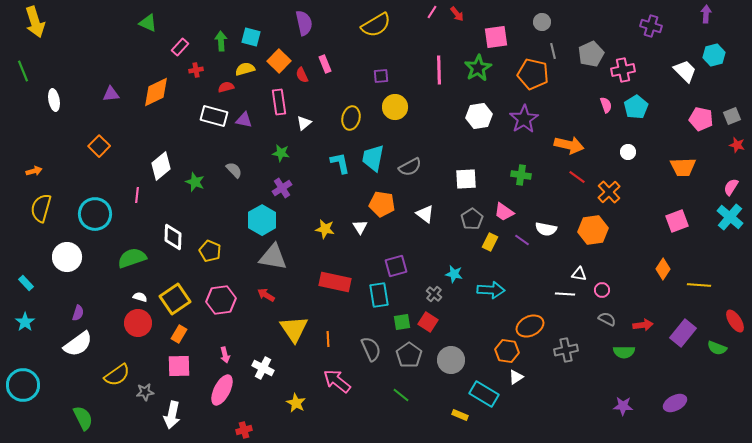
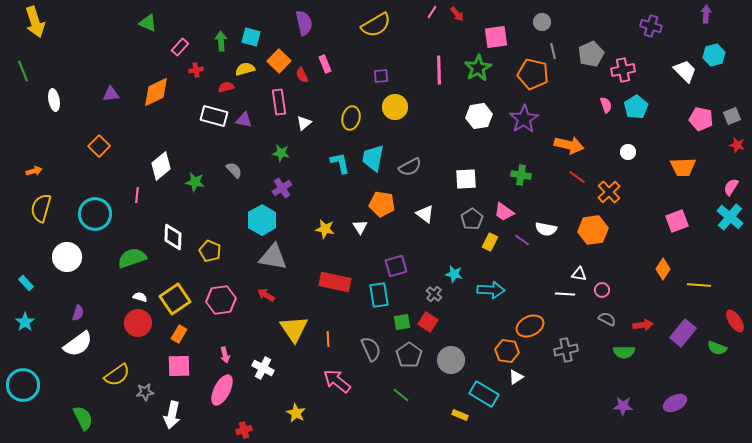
green star at (195, 182): rotated 12 degrees counterclockwise
yellow star at (296, 403): moved 10 px down
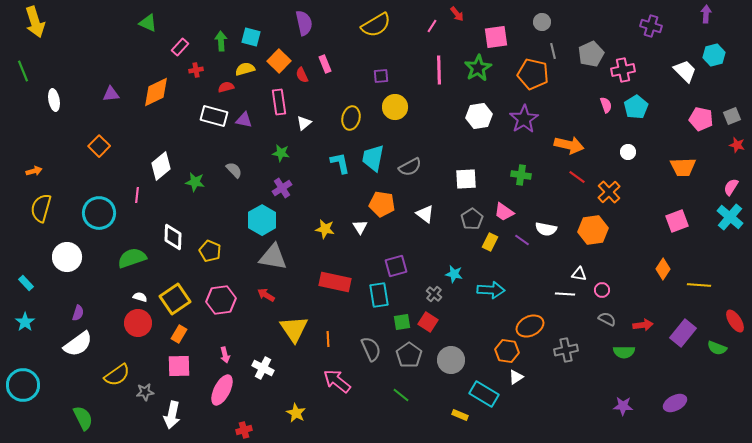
pink line at (432, 12): moved 14 px down
cyan circle at (95, 214): moved 4 px right, 1 px up
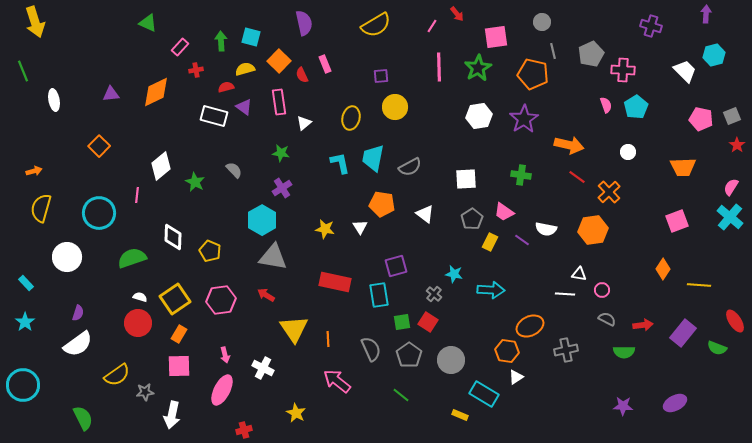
pink line at (439, 70): moved 3 px up
pink cross at (623, 70): rotated 15 degrees clockwise
purple triangle at (244, 120): moved 13 px up; rotated 24 degrees clockwise
red star at (737, 145): rotated 21 degrees clockwise
green star at (195, 182): rotated 18 degrees clockwise
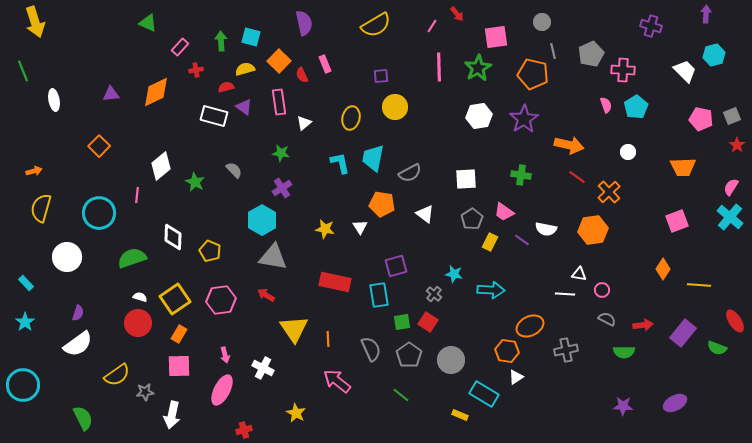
gray semicircle at (410, 167): moved 6 px down
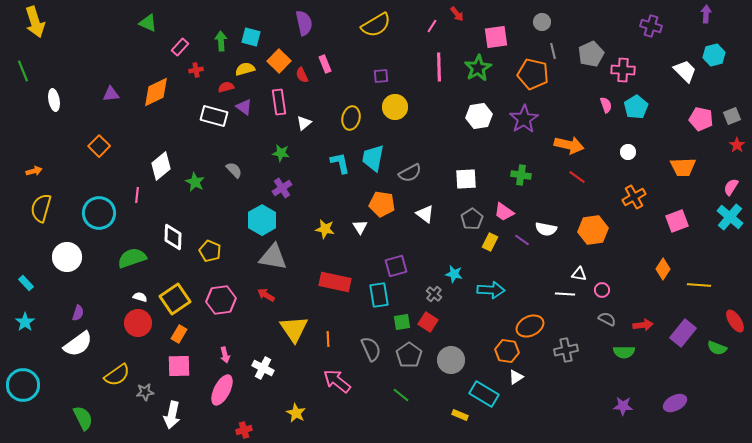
orange cross at (609, 192): moved 25 px right, 5 px down; rotated 15 degrees clockwise
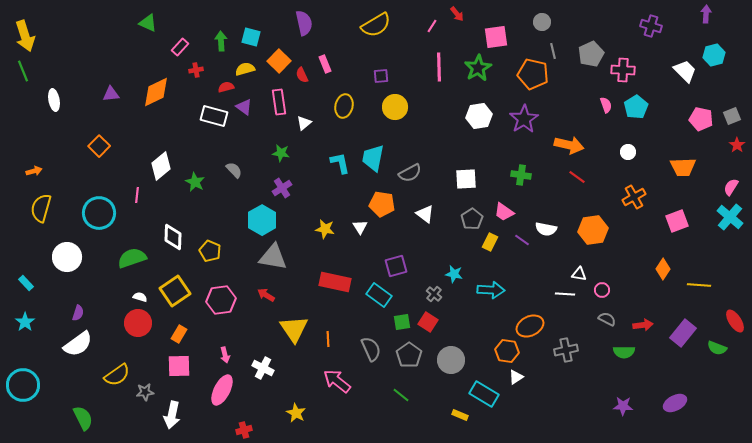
yellow arrow at (35, 22): moved 10 px left, 14 px down
yellow ellipse at (351, 118): moved 7 px left, 12 px up
cyan rectangle at (379, 295): rotated 45 degrees counterclockwise
yellow square at (175, 299): moved 8 px up
